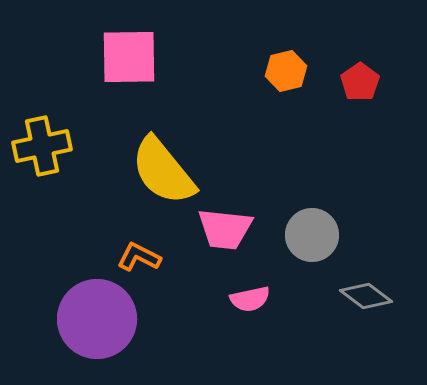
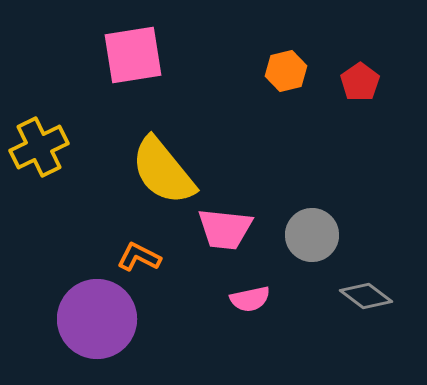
pink square: moved 4 px right, 2 px up; rotated 8 degrees counterclockwise
yellow cross: moved 3 px left, 1 px down; rotated 14 degrees counterclockwise
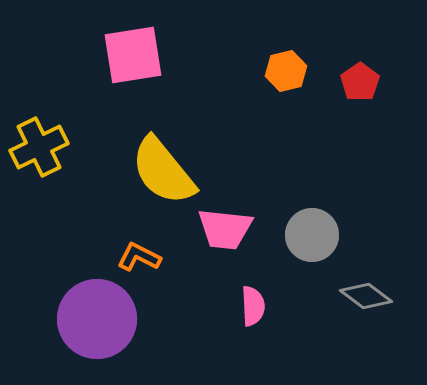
pink semicircle: moved 3 px right, 7 px down; rotated 81 degrees counterclockwise
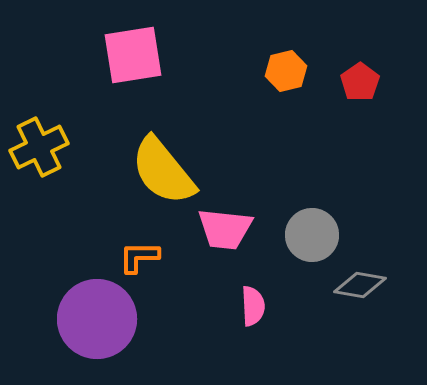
orange L-shape: rotated 27 degrees counterclockwise
gray diamond: moved 6 px left, 11 px up; rotated 27 degrees counterclockwise
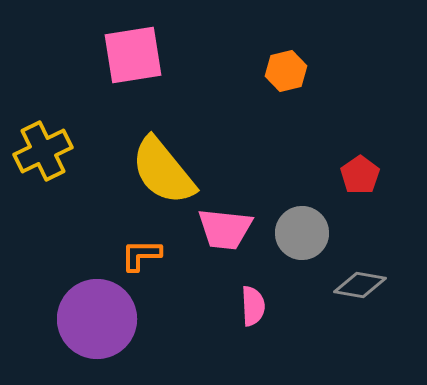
red pentagon: moved 93 px down
yellow cross: moved 4 px right, 4 px down
gray circle: moved 10 px left, 2 px up
orange L-shape: moved 2 px right, 2 px up
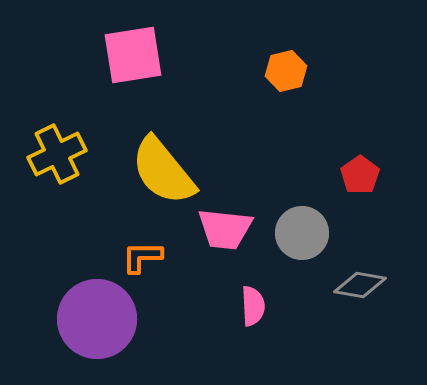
yellow cross: moved 14 px right, 3 px down
orange L-shape: moved 1 px right, 2 px down
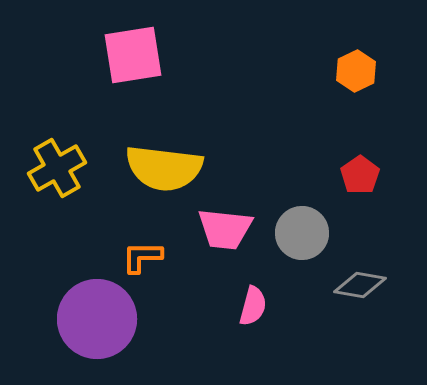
orange hexagon: moved 70 px right; rotated 12 degrees counterclockwise
yellow cross: moved 14 px down; rotated 4 degrees counterclockwise
yellow semicircle: moved 1 px right, 3 px up; rotated 44 degrees counterclockwise
pink semicircle: rotated 18 degrees clockwise
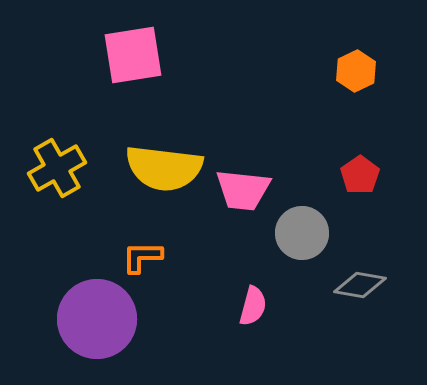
pink trapezoid: moved 18 px right, 39 px up
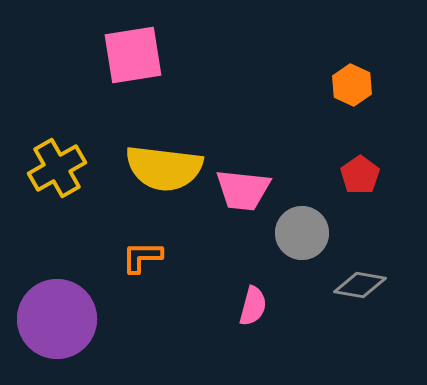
orange hexagon: moved 4 px left, 14 px down; rotated 9 degrees counterclockwise
purple circle: moved 40 px left
